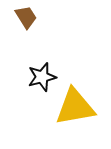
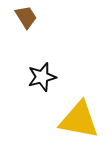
yellow triangle: moved 4 px right, 13 px down; rotated 21 degrees clockwise
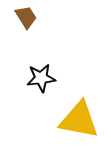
black star: moved 1 px left, 1 px down; rotated 8 degrees clockwise
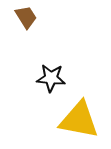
black star: moved 10 px right; rotated 12 degrees clockwise
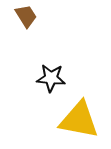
brown trapezoid: moved 1 px up
